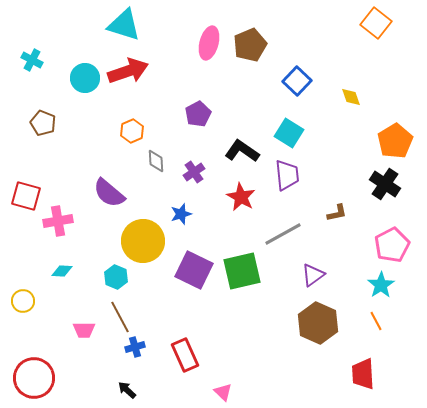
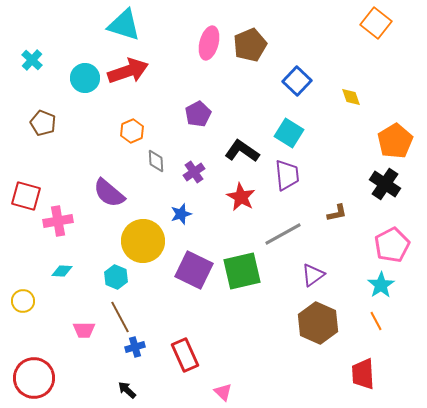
cyan cross at (32, 60): rotated 15 degrees clockwise
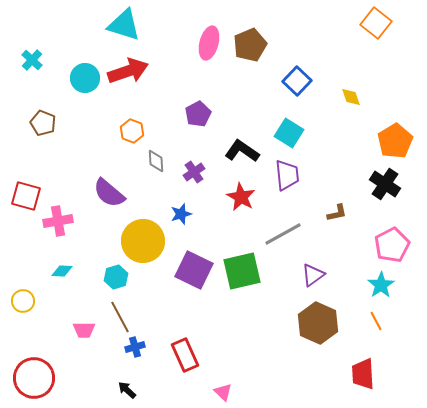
orange hexagon at (132, 131): rotated 15 degrees counterclockwise
cyan hexagon at (116, 277): rotated 20 degrees clockwise
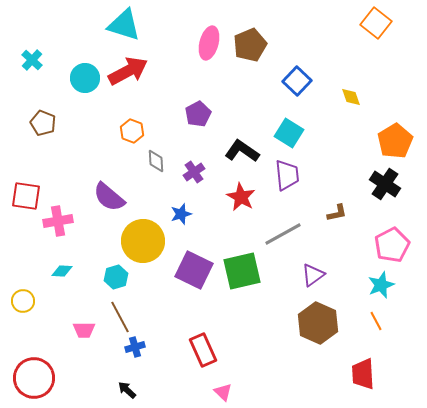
red arrow at (128, 71): rotated 9 degrees counterclockwise
purple semicircle at (109, 193): moved 4 px down
red square at (26, 196): rotated 8 degrees counterclockwise
cyan star at (381, 285): rotated 12 degrees clockwise
red rectangle at (185, 355): moved 18 px right, 5 px up
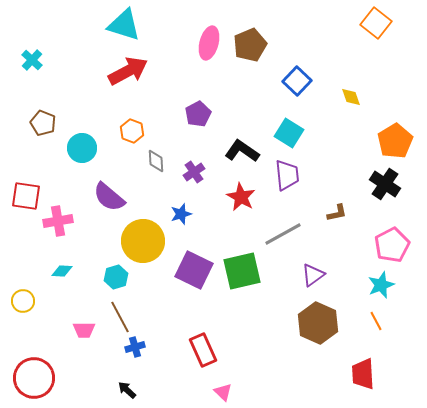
cyan circle at (85, 78): moved 3 px left, 70 px down
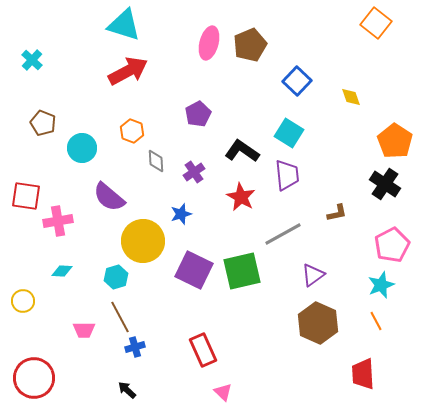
orange pentagon at (395, 141): rotated 8 degrees counterclockwise
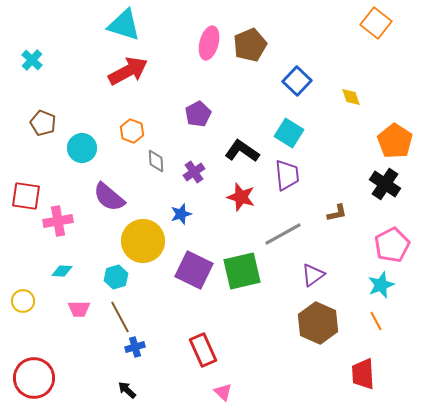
red star at (241, 197): rotated 12 degrees counterclockwise
pink trapezoid at (84, 330): moved 5 px left, 21 px up
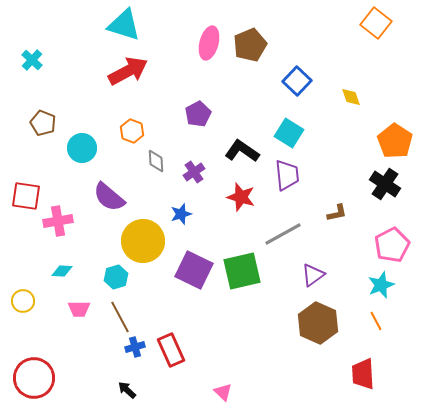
red rectangle at (203, 350): moved 32 px left
